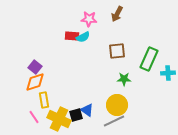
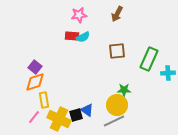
pink star: moved 10 px left, 4 px up; rotated 14 degrees counterclockwise
green star: moved 11 px down
pink line: rotated 72 degrees clockwise
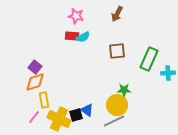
pink star: moved 3 px left, 1 px down; rotated 21 degrees clockwise
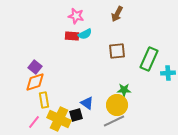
cyan semicircle: moved 2 px right, 3 px up
blue triangle: moved 7 px up
pink line: moved 5 px down
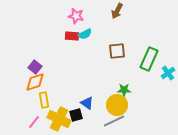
brown arrow: moved 3 px up
cyan cross: rotated 32 degrees counterclockwise
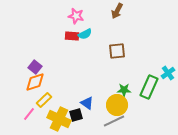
green rectangle: moved 28 px down
yellow rectangle: rotated 56 degrees clockwise
pink line: moved 5 px left, 8 px up
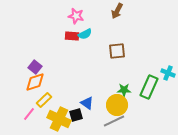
cyan cross: rotated 32 degrees counterclockwise
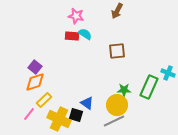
cyan semicircle: rotated 120 degrees counterclockwise
black square: rotated 32 degrees clockwise
